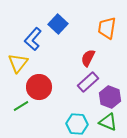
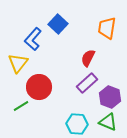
purple rectangle: moved 1 px left, 1 px down
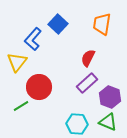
orange trapezoid: moved 5 px left, 4 px up
yellow triangle: moved 1 px left, 1 px up
